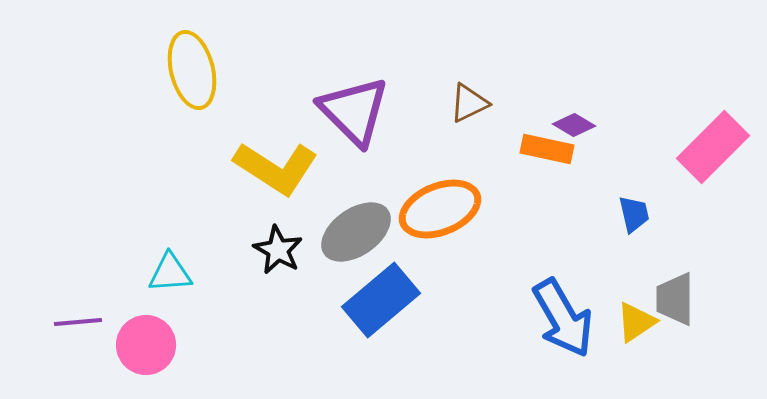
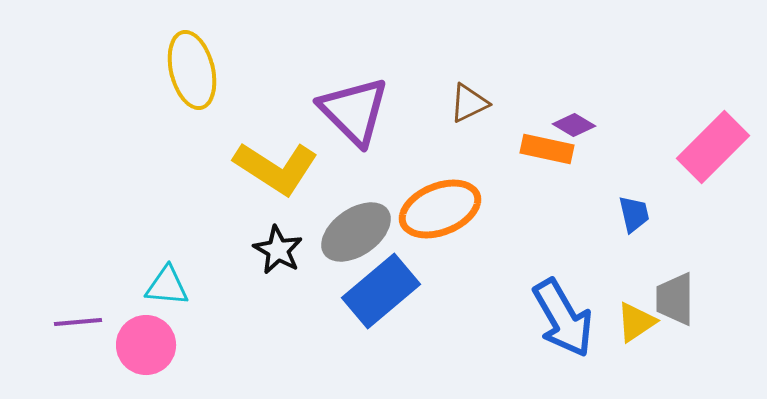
cyan triangle: moved 3 px left, 13 px down; rotated 9 degrees clockwise
blue rectangle: moved 9 px up
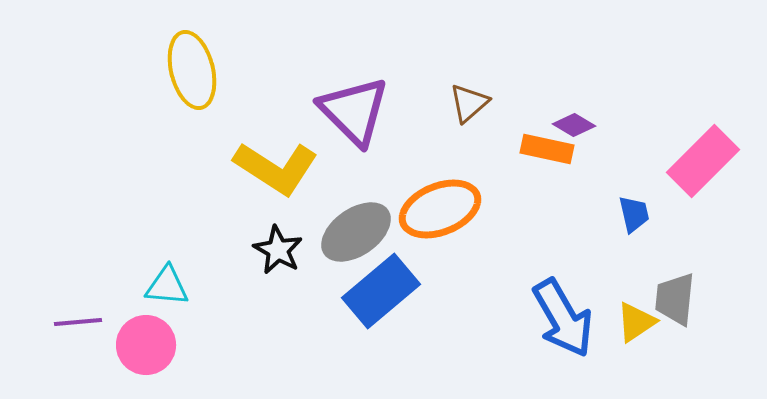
brown triangle: rotated 15 degrees counterclockwise
pink rectangle: moved 10 px left, 14 px down
gray trapezoid: rotated 6 degrees clockwise
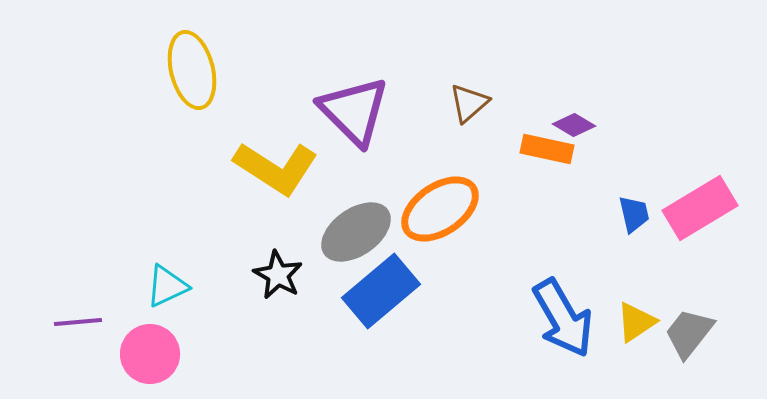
pink rectangle: moved 3 px left, 47 px down; rotated 14 degrees clockwise
orange ellipse: rotated 12 degrees counterclockwise
black star: moved 25 px down
cyan triangle: rotated 30 degrees counterclockwise
gray trapezoid: moved 14 px right, 34 px down; rotated 32 degrees clockwise
pink circle: moved 4 px right, 9 px down
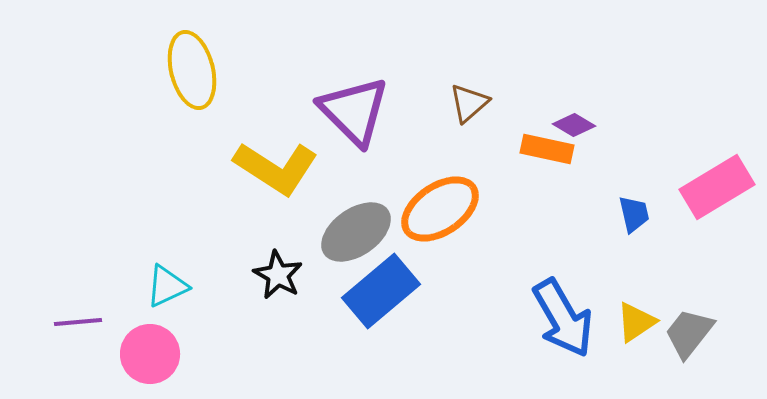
pink rectangle: moved 17 px right, 21 px up
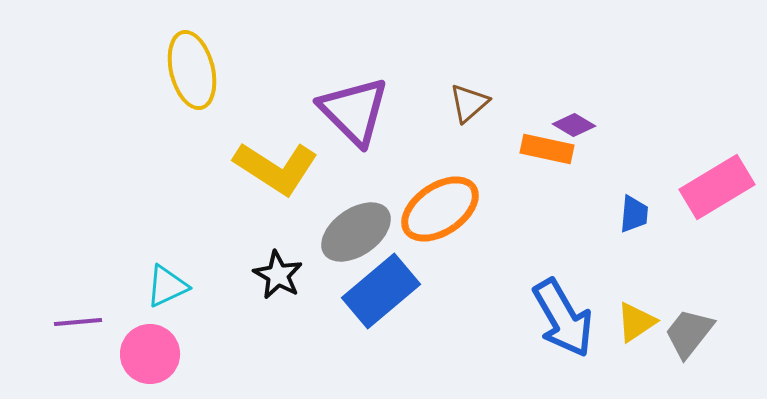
blue trapezoid: rotated 18 degrees clockwise
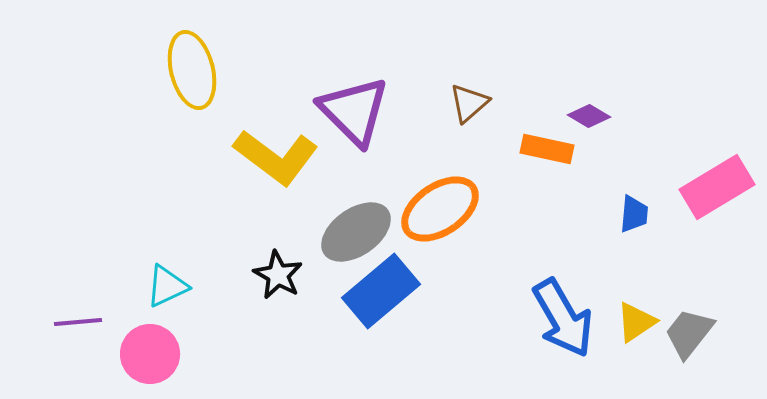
purple diamond: moved 15 px right, 9 px up
yellow L-shape: moved 11 px up; rotated 4 degrees clockwise
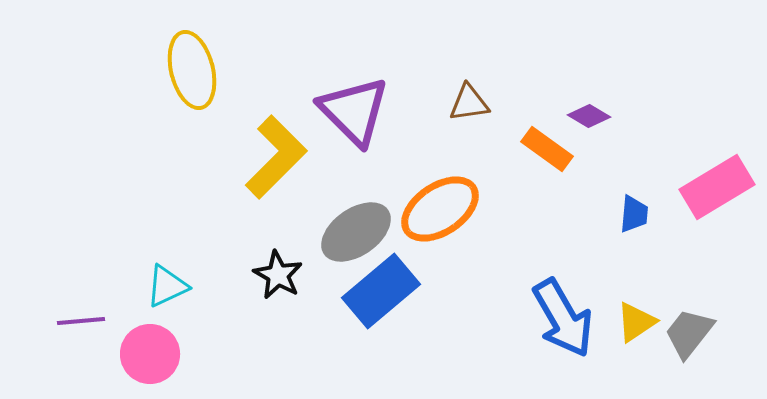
brown triangle: rotated 33 degrees clockwise
orange rectangle: rotated 24 degrees clockwise
yellow L-shape: rotated 82 degrees counterclockwise
purple line: moved 3 px right, 1 px up
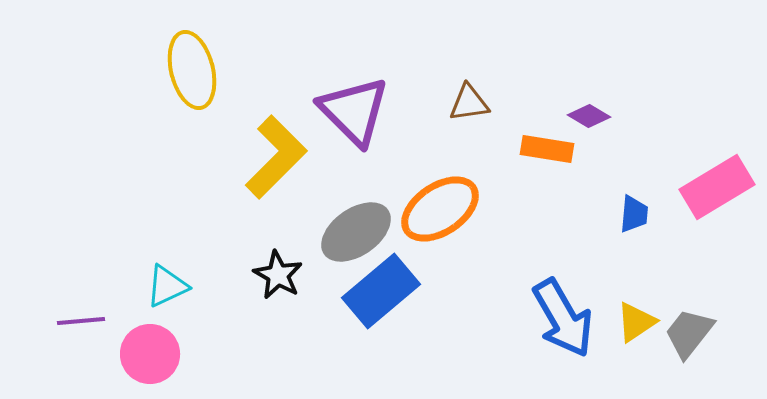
orange rectangle: rotated 27 degrees counterclockwise
